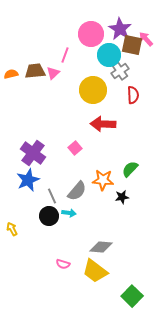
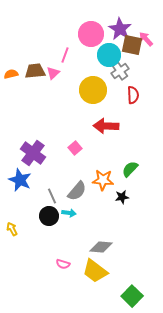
red arrow: moved 3 px right, 2 px down
blue star: moved 8 px left; rotated 25 degrees counterclockwise
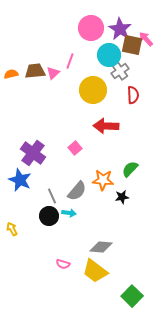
pink circle: moved 6 px up
pink line: moved 5 px right, 6 px down
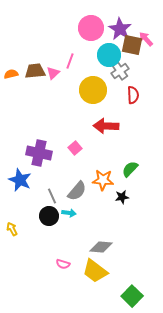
purple cross: moved 6 px right; rotated 25 degrees counterclockwise
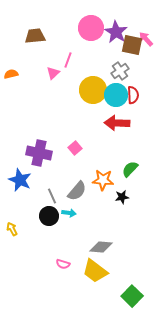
purple star: moved 4 px left, 3 px down
cyan circle: moved 7 px right, 40 px down
pink line: moved 2 px left, 1 px up
brown trapezoid: moved 35 px up
red arrow: moved 11 px right, 3 px up
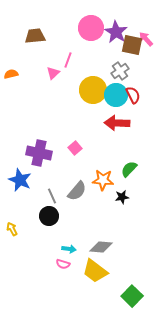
red semicircle: rotated 24 degrees counterclockwise
green semicircle: moved 1 px left
cyan arrow: moved 36 px down
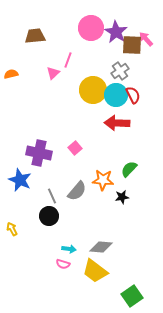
brown square: rotated 10 degrees counterclockwise
green square: rotated 10 degrees clockwise
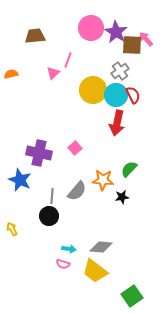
red arrow: rotated 80 degrees counterclockwise
gray line: rotated 28 degrees clockwise
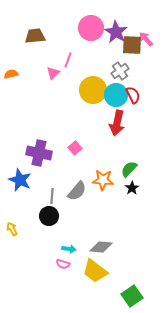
black star: moved 10 px right, 9 px up; rotated 24 degrees counterclockwise
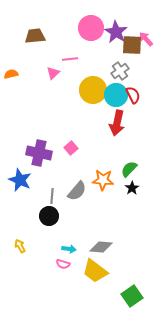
pink line: moved 2 px right, 1 px up; rotated 63 degrees clockwise
pink square: moved 4 px left
yellow arrow: moved 8 px right, 17 px down
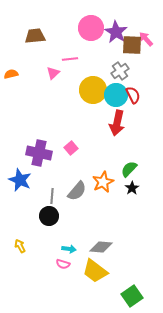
orange star: moved 2 px down; rotated 30 degrees counterclockwise
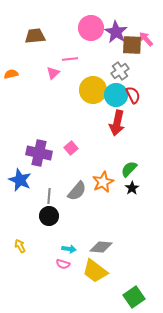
gray line: moved 3 px left
green square: moved 2 px right, 1 px down
